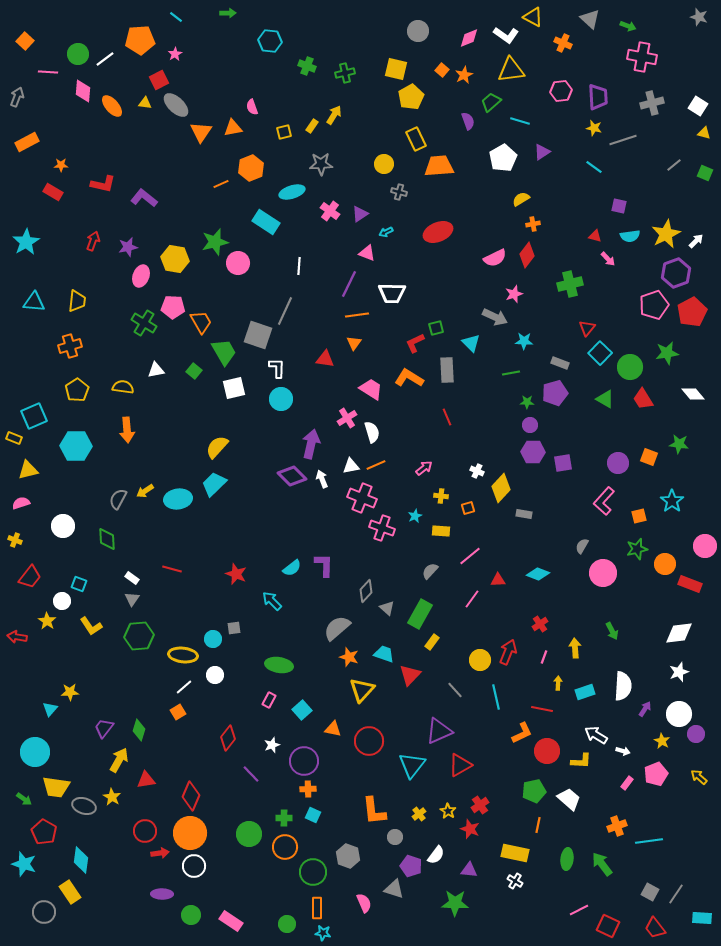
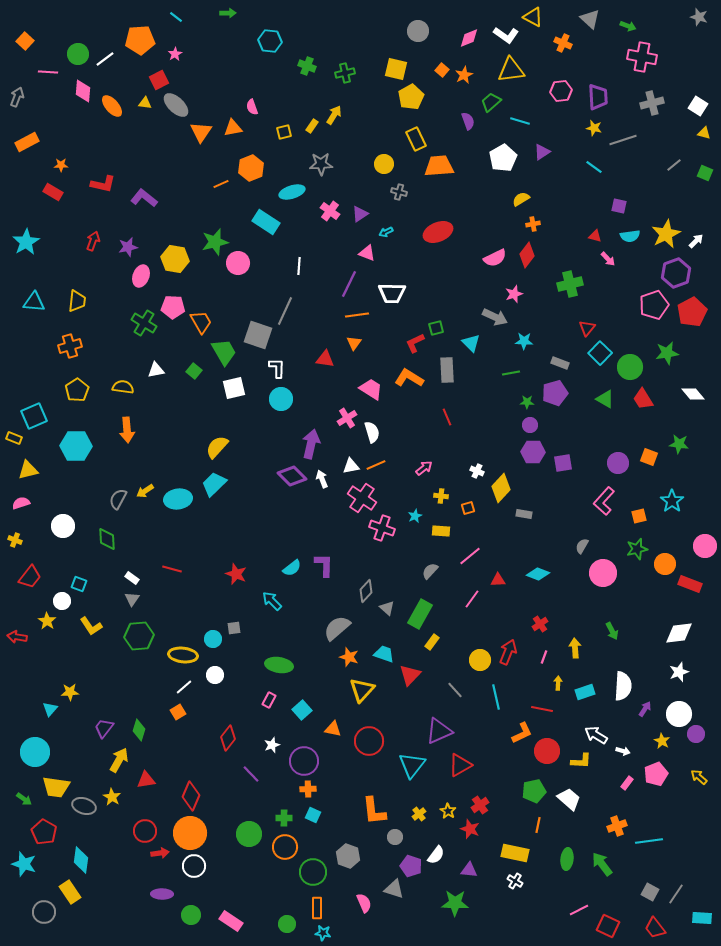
pink cross at (362, 498): rotated 12 degrees clockwise
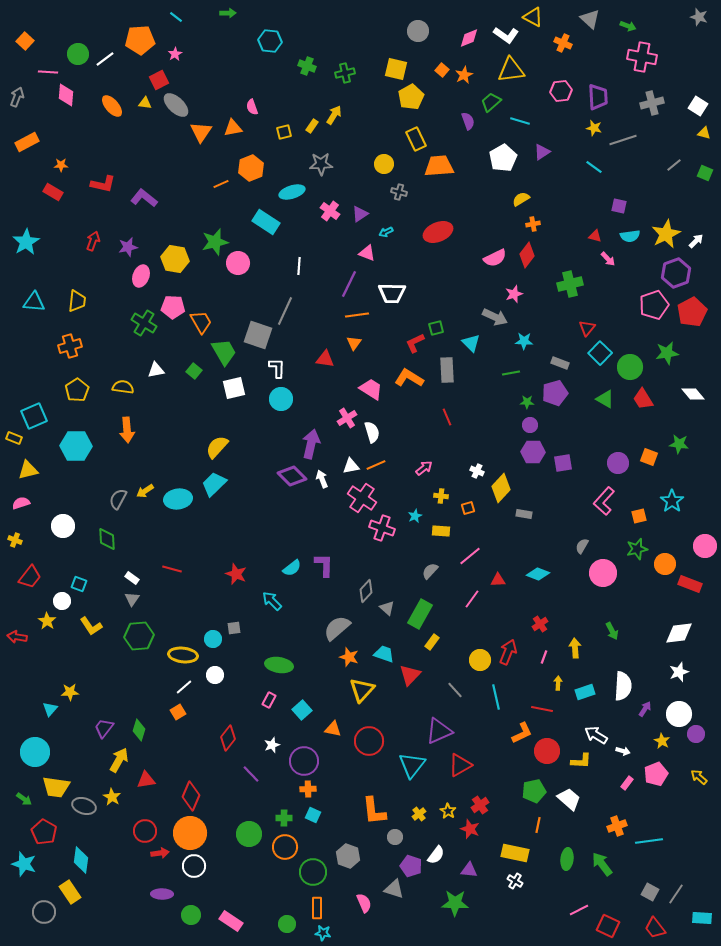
pink diamond at (83, 91): moved 17 px left, 4 px down
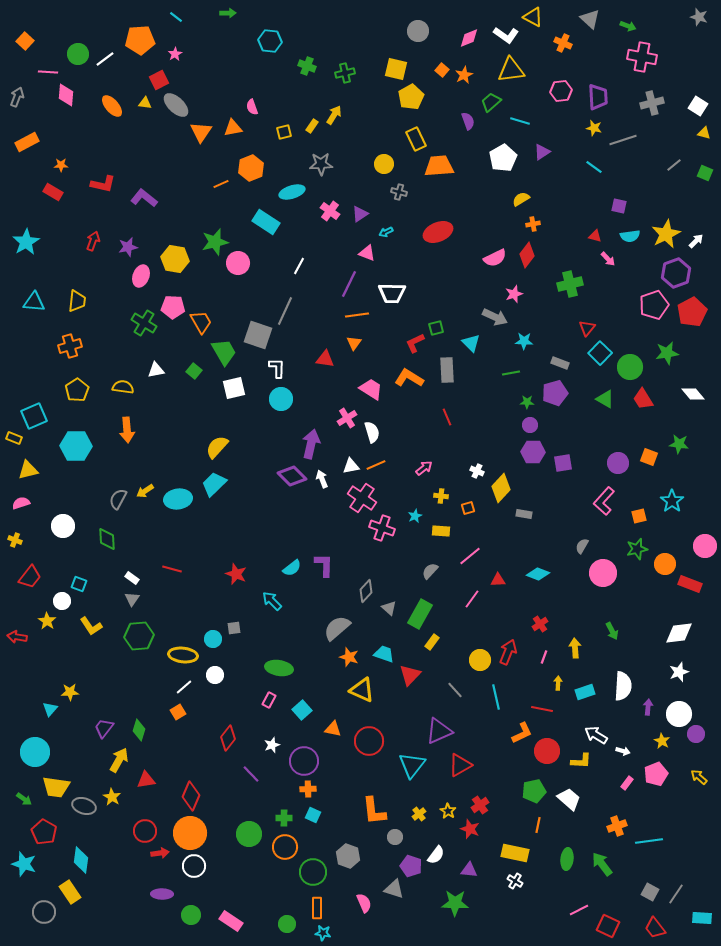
white line at (299, 266): rotated 24 degrees clockwise
gray triangle at (387, 608): moved 2 px right
green ellipse at (279, 665): moved 3 px down
yellow triangle at (362, 690): rotated 48 degrees counterclockwise
purple arrow at (645, 709): moved 3 px right, 2 px up; rotated 28 degrees counterclockwise
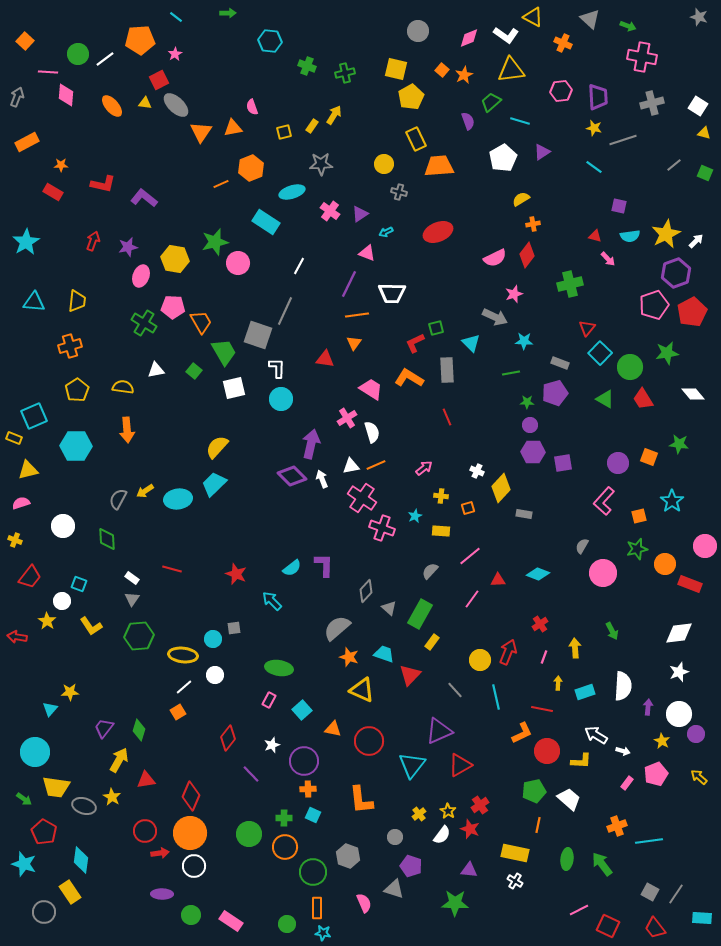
orange L-shape at (374, 811): moved 13 px left, 11 px up
white semicircle at (436, 855): moved 6 px right, 20 px up
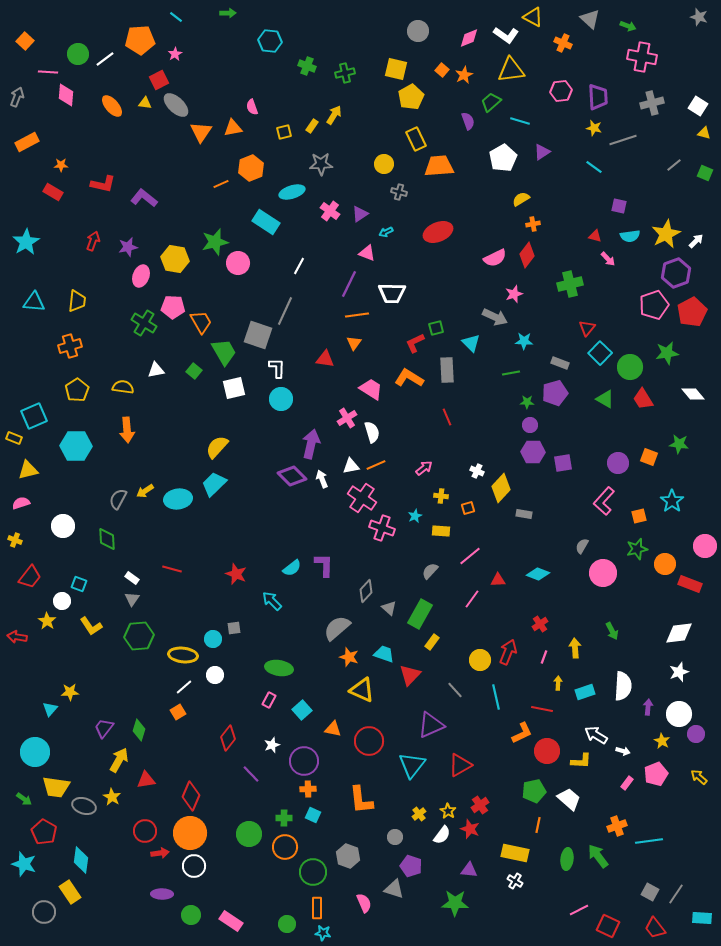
purple triangle at (439, 731): moved 8 px left, 6 px up
green arrow at (602, 864): moved 4 px left, 8 px up
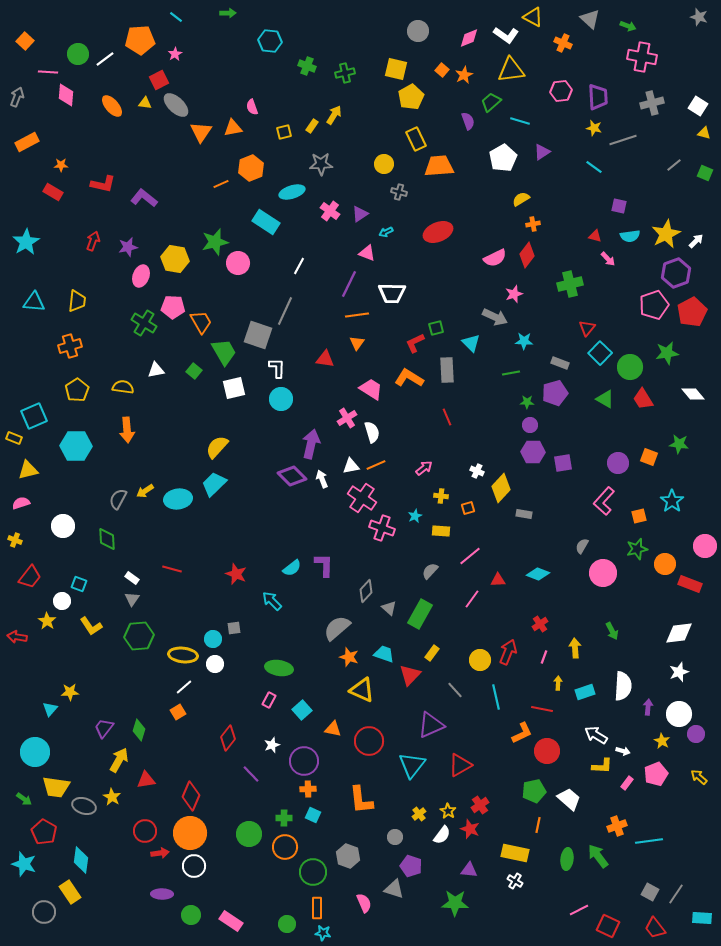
orange triangle at (354, 343): moved 3 px right
yellow rectangle at (432, 642): moved 11 px down
white circle at (215, 675): moved 11 px up
yellow L-shape at (581, 761): moved 21 px right, 5 px down
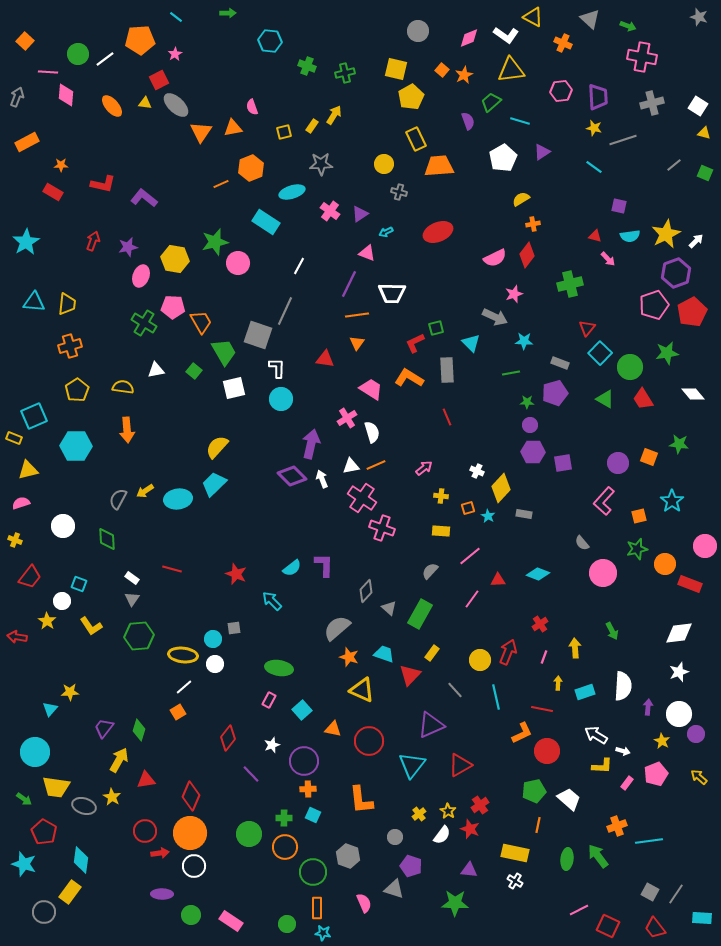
yellow trapezoid at (77, 301): moved 10 px left, 3 px down
cyan star at (415, 516): moved 73 px right; rotated 16 degrees counterclockwise
gray semicircle at (582, 546): moved 3 px up; rotated 70 degrees counterclockwise
yellow rectangle at (70, 892): rotated 70 degrees clockwise
